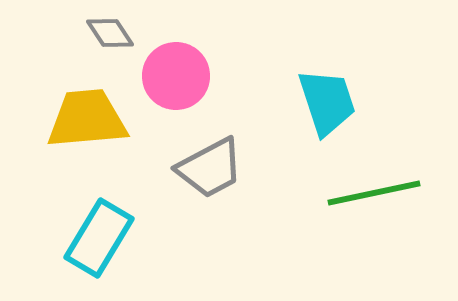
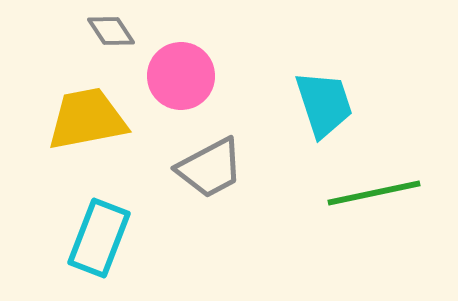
gray diamond: moved 1 px right, 2 px up
pink circle: moved 5 px right
cyan trapezoid: moved 3 px left, 2 px down
yellow trapezoid: rotated 6 degrees counterclockwise
cyan rectangle: rotated 10 degrees counterclockwise
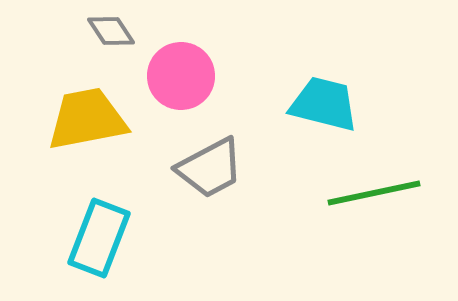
cyan trapezoid: rotated 58 degrees counterclockwise
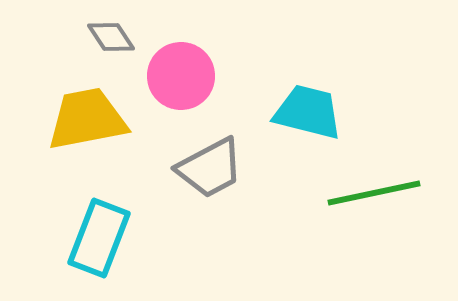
gray diamond: moved 6 px down
cyan trapezoid: moved 16 px left, 8 px down
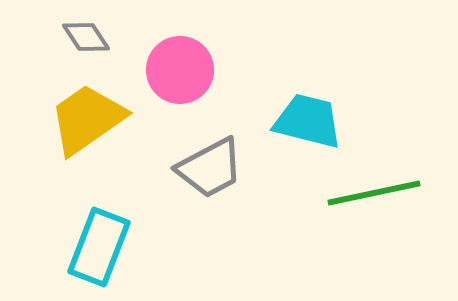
gray diamond: moved 25 px left
pink circle: moved 1 px left, 6 px up
cyan trapezoid: moved 9 px down
yellow trapezoid: rotated 24 degrees counterclockwise
cyan rectangle: moved 9 px down
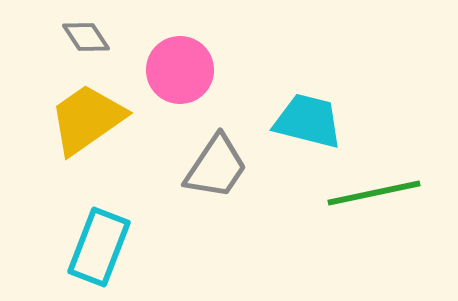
gray trapezoid: moved 6 px right, 1 px up; rotated 28 degrees counterclockwise
